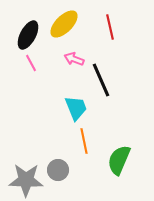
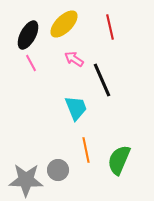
pink arrow: rotated 12 degrees clockwise
black line: moved 1 px right
orange line: moved 2 px right, 9 px down
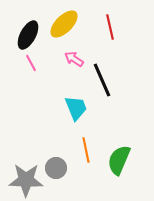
gray circle: moved 2 px left, 2 px up
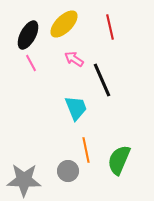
gray circle: moved 12 px right, 3 px down
gray star: moved 2 px left
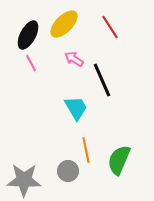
red line: rotated 20 degrees counterclockwise
cyan trapezoid: rotated 8 degrees counterclockwise
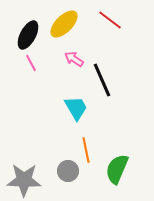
red line: moved 7 px up; rotated 20 degrees counterclockwise
green semicircle: moved 2 px left, 9 px down
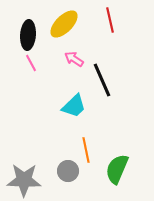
red line: rotated 40 degrees clockwise
black ellipse: rotated 24 degrees counterclockwise
cyan trapezoid: moved 2 px left, 2 px up; rotated 76 degrees clockwise
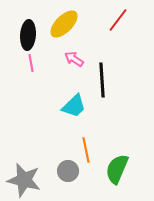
red line: moved 8 px right; rotated 50 degrees clockwise
pink line: rotated 18 degrees clockwise
black line: rotated 20 degrees clockwise
gray star: rotated 12 degrees clockwise
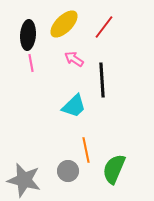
red line: moved 14 px left, 7 px down
green semicircle: moved 3 px left
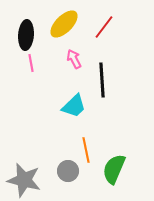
black ellipse: moved 2 px left
pink arrow: rotated 30 degrees clockwise
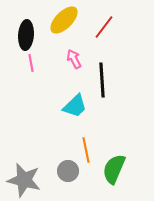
yellow ellipse: moved 4 px up
cyan trapezoid: moved 1 px right
